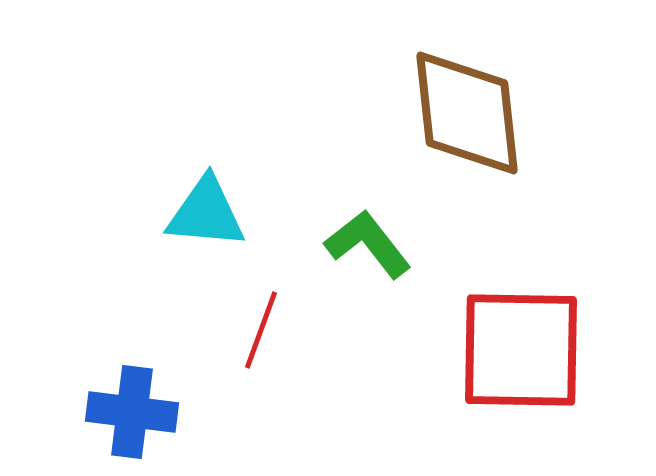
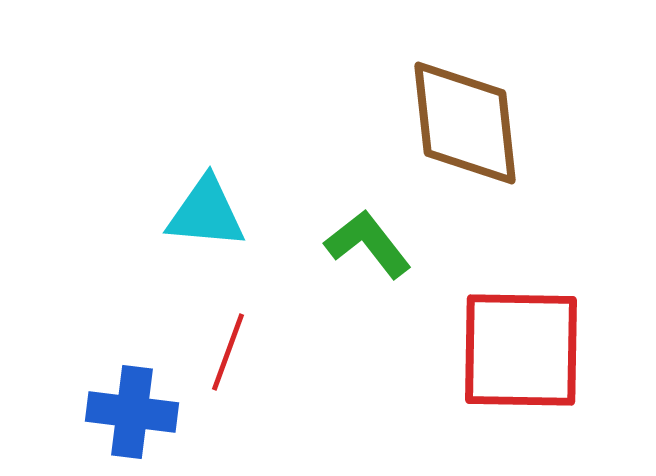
brown diamond: moved 2 px left, 10 px down
red line: moved 33 px left, 22 px down
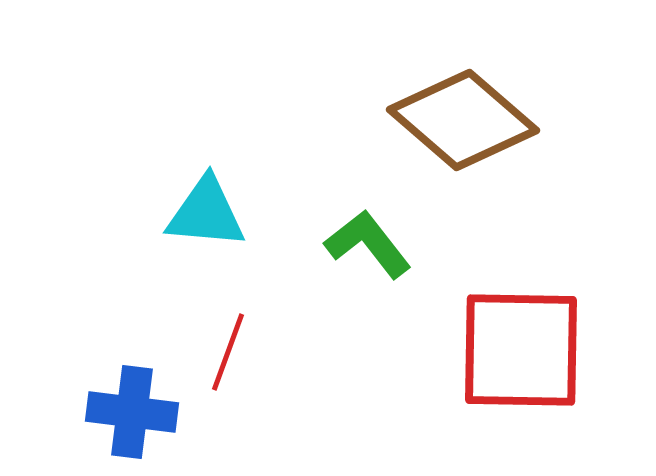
brown diamond: moved 2 px left, 3 px up; rotated 43 degrees counterclockwise
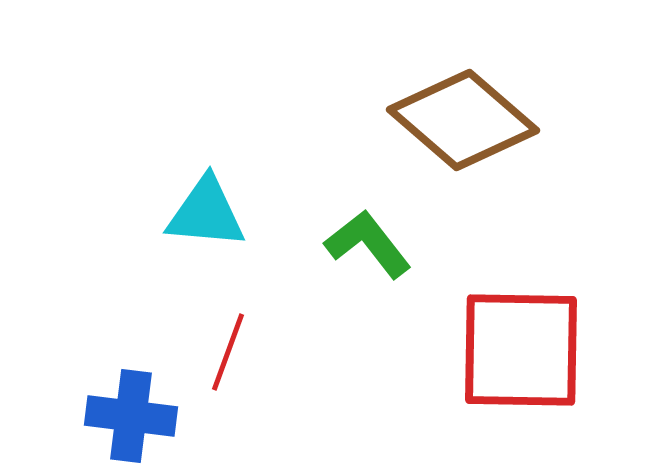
blue cross: moved 1 px left, 4 px down
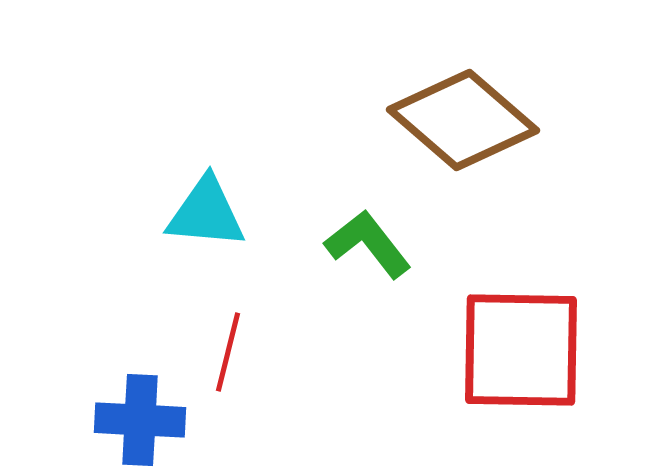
red line: rotated 6 degrees counterclockwise
blue cross: moved 9 px right, 4 px down; rotated 4 degrees counterclockwise
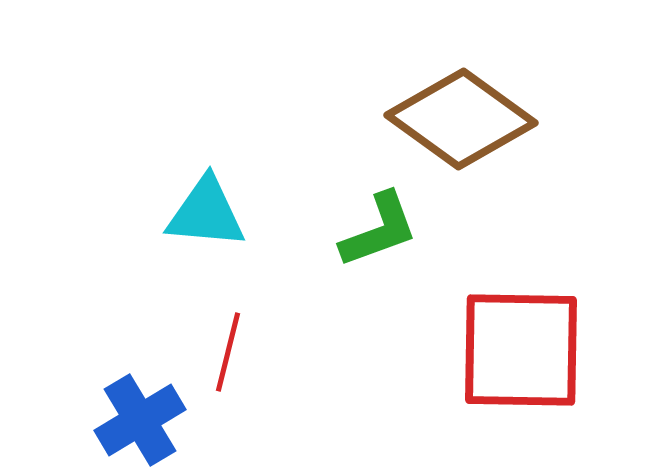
brown diamond: moved 2 px left, 1 px up; rotated 5 degrees counterclockwise
green L-shape: moved 11 px right, 14 px up; rotated 108 degrees clockwise
blue cross: rotated 34 degrees counterclockwise
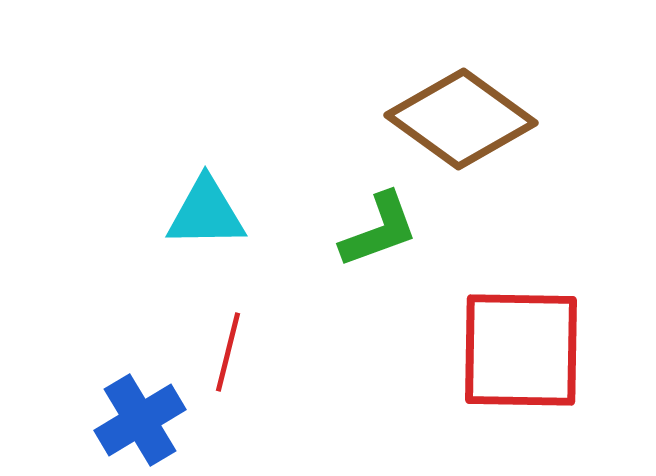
cyan triangle: rotated 6 degrees counterclockwise
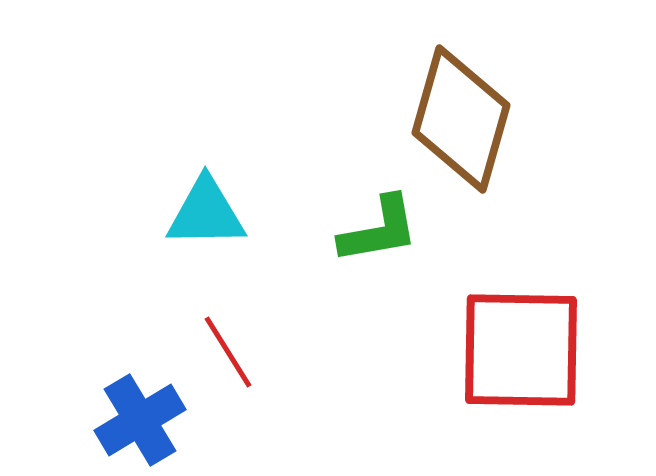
brown diamond: rotated 70 degrees clockwise
green L-shape: rotated 10 degrees clockwise
red line: rotated 46 degrees counterclockwise
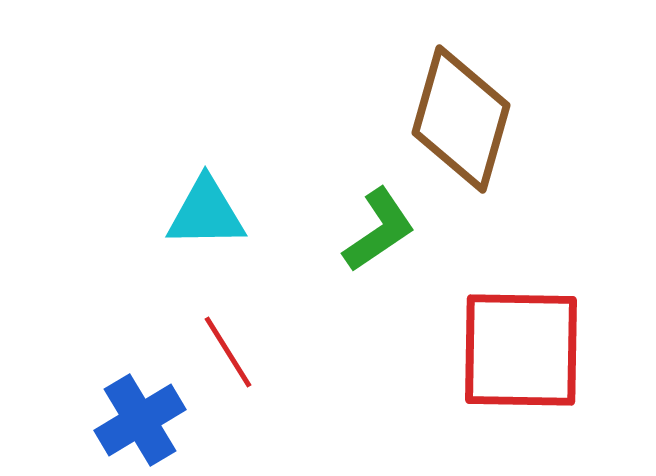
green L-shape: rotated 24 degrees counterclockwise
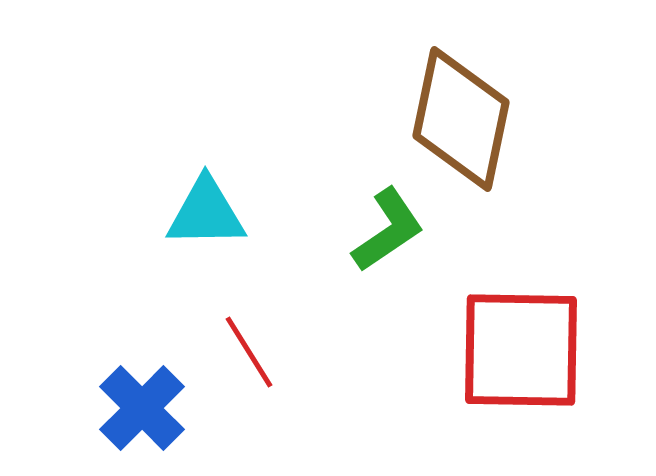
brown diamond: rotated 4 degrees counterclockwise
green L-shape: moved 9 px right
red line: moved 21 px right
blue cross: moved 2 px right, 12 px up; rotated 14 degrees counterclockwise
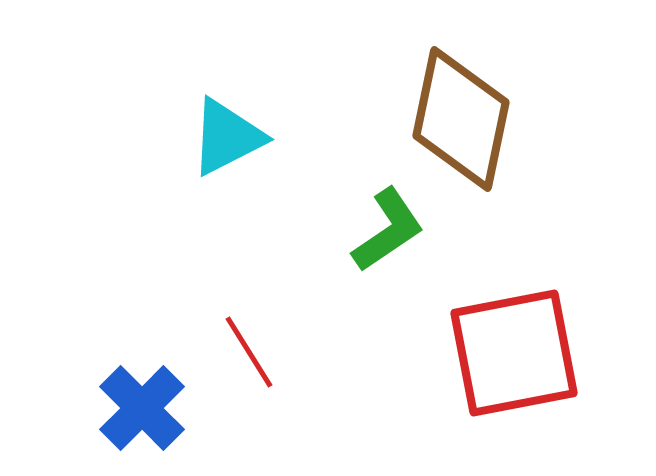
cyan triangle: moved 21 px right, 76 px up; rotated 26 degrees counterclockwise
red square: moved 7 px left, 3 px down; rotated 12 degrees counterclockwise
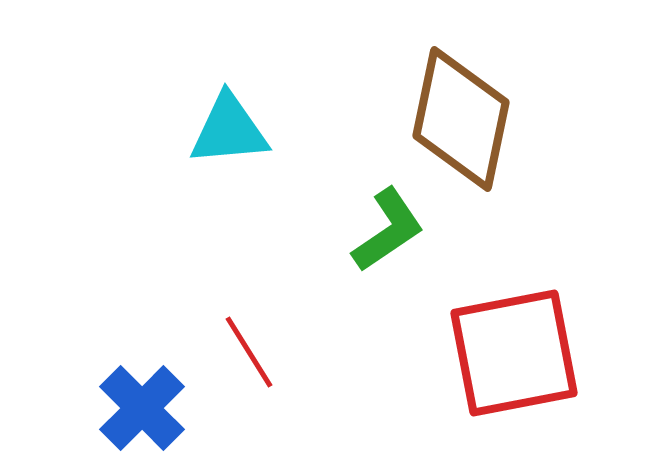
cyan triangle: moved 2 px right, 7 px up; rotated 22 degrees clockwise
